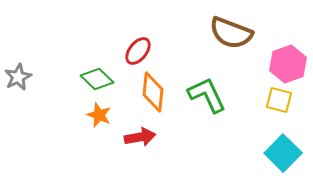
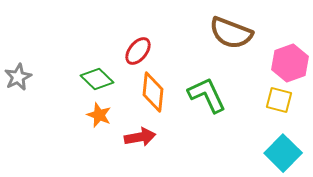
pink hexagon: moved 2 px right, 1 px up
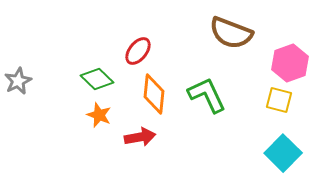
gray star: moved 4 px down
orange diamond: moved 1 px right, 2 px down
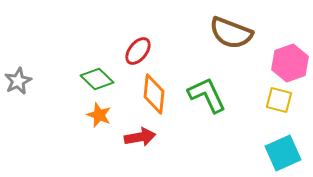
cyan square: rotated 21 degrees clockwise
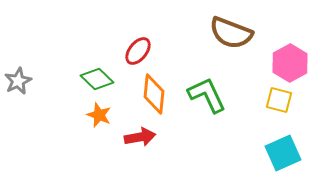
pink hexagon: rotated 9 degrees counterclockwise
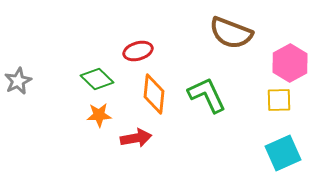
red ellipse: rotated 36 degrees clockwise
yellow square: rotated 16 degrees counterclockwise
orange star: rotated 25 degrees counterclockwise
red arrow: moved 4 px left, 1 px down
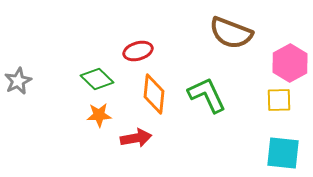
cyan square: rotated 30 degrees clockwise
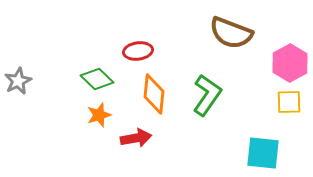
red ellipse: rotated 8 degrees clockwise
green L-shape: rotated 60 degrees clockwise
yellow square: moved 10 px right, 2 px down
orange star: rotated 15 degrees counterclockwise
cyan square: moved 20 px left
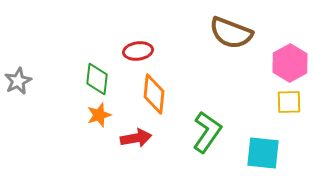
green diamond: rotated 52 degrees clockwise
green L-shape: moved 37 px down
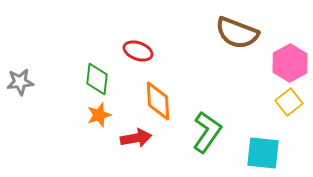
brown semicircle: moved 6 px right
red ellipse: rotated 28 degrees clockwise
gray star: moved 2 px right, 1 px down; rotated 20 degrees clockwise
orange diamond: moved 4 px right, 7 px down; rotated 9 degrees counterclockwise
yellow square: rotated 36 degrees counterclockwise
